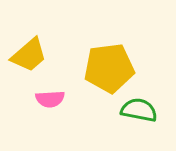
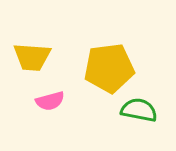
yellow trapezoid: moved 3 px right, 2 px down; rotated 45 degrees clockwise
pink semicircle: moved 2 px down; rotated 12 degrees counterclockwise
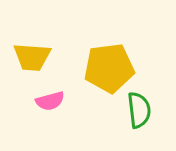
green semicircle: rotated 72 degrees clockwise
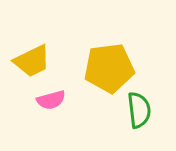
yellow trapezoid: moved 4 px down; rotated 30 degrees counterclockwise
pink semicircle: moved 1 px right, 1 px up
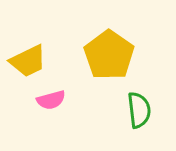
yellow trapezoid: moved 4 px left
yellow pentagon: moved 13 px up; rotated 30 degrees counterclockwise
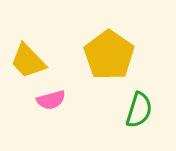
yellow trapezoid: rotated 72 degrees clockwise
green semicircle: rotated 24 degrees clockwise
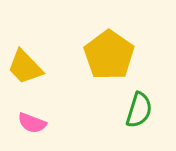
yellow trapezoid: moved 3 px left, 6 px down
pink semicircle: moved 19 px left, 23 px down; rotated 36 degrees clockwise
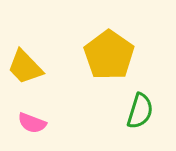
green semicircle: moved 1 px right, 1 px down
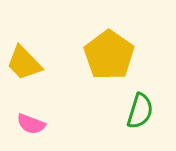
yellow trapezoid: moved 1 px left, 4 px up
pink semicircle: moved 1 px left, 1 px down
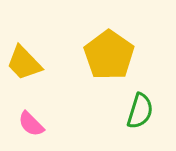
pink semicircle: rotated 24 degrees clockwise
